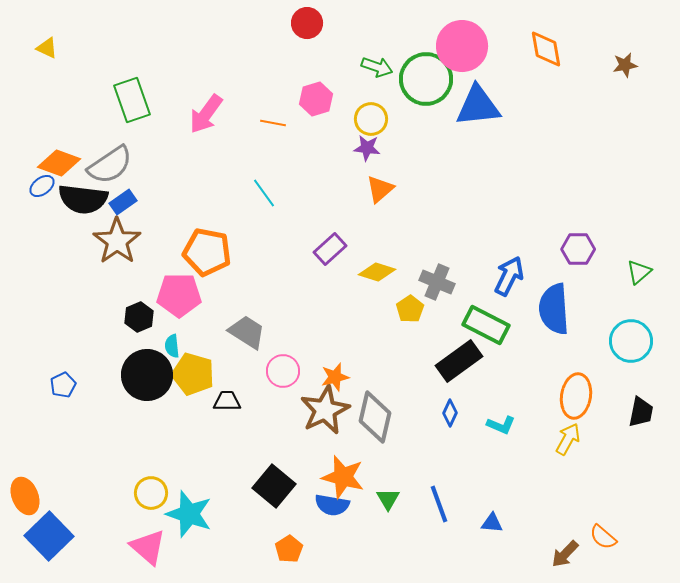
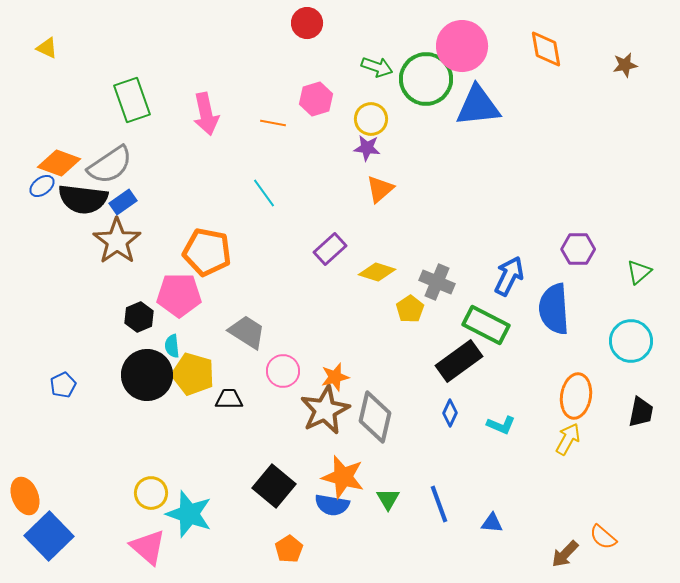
pink arrow at (206, 114): rotated 48 degrees counterclockwise
black trapezoid at (227, 401): moved 2 px right, 2 px up
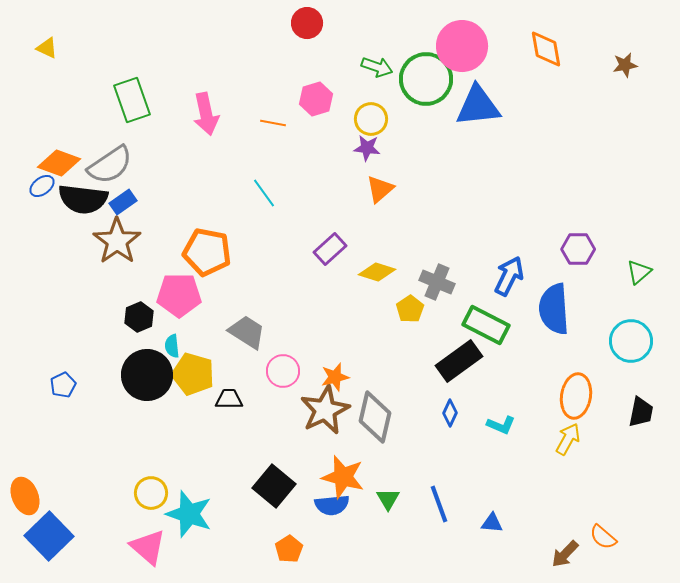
blue semicircle at (332, 505): rotated 16 degrees counterclockwise
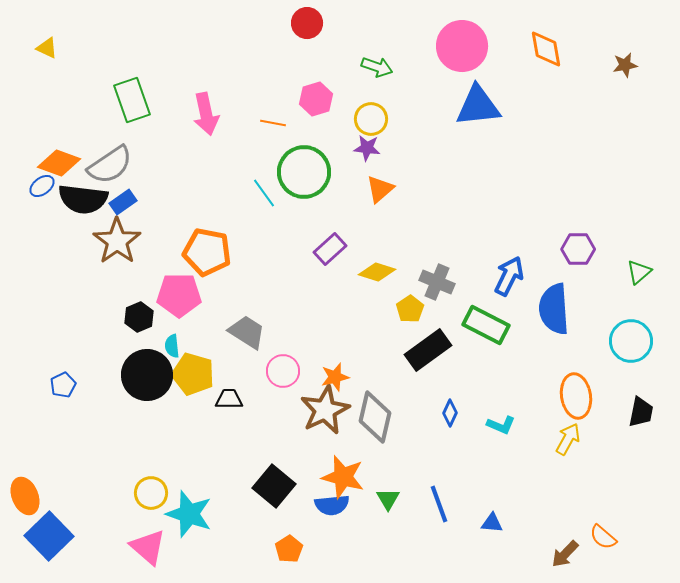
green circle at (426, 79): moved 122 px left, 93 px down
black rectangle at (459, 361): moved 31 px left, 11 px up
orange ellipse at (576, 396): rotated 18 degrees counterclockwise
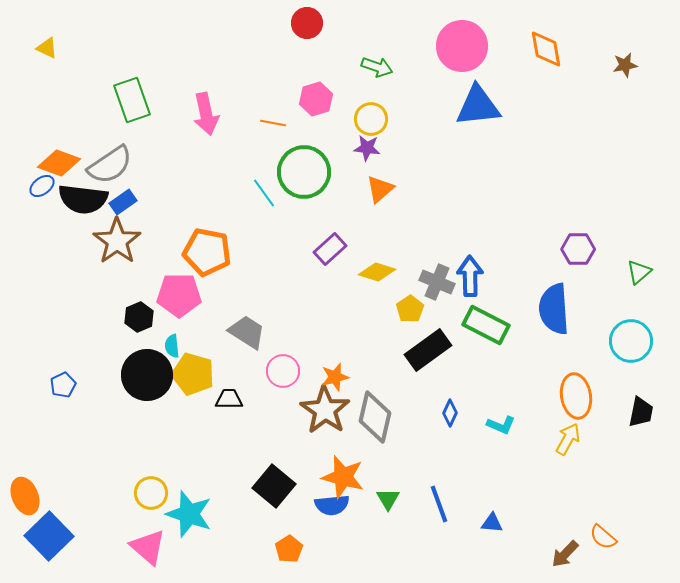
blue arrow at (509, 276): moved 39 px left; rotated 27 degrees counterclockwise
brown star at (325, 410): rotated 12 degrees counterclockwise
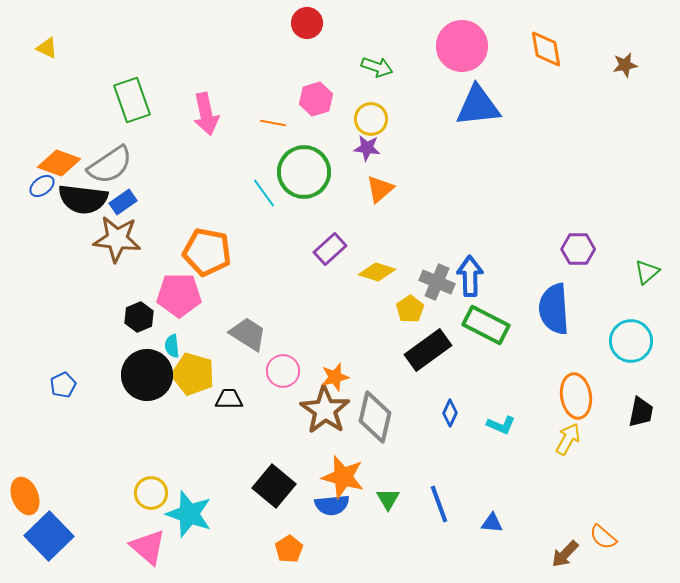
brown star at (117, 241): moved 2 px up; rotated 30 degrees counterclockwise
green triangle at (639, 272): moved 8 px right
gray trapezoid at (247, 332): moved 1 px right, 2 px down
